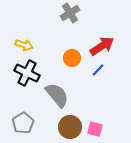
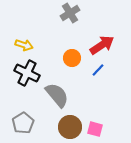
red arrow: moved 1 px up
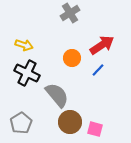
gray pentagon: moved 2 px left
brown circle: moved 5 px up
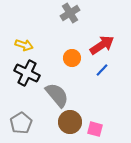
blue line: moved 4 px right
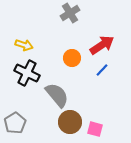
gray pentagon: moved 6 px left
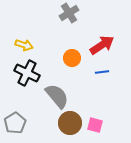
gray cross: moved 1 px left
blue line: moved 2 px down; rotated 40 degrees clockwise
gray semicircle: moved 1 px down
brown circle: moved 1 px down
pink square: moved 4 px up
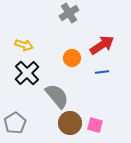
black cross: rotated 20 degrees clockwise
